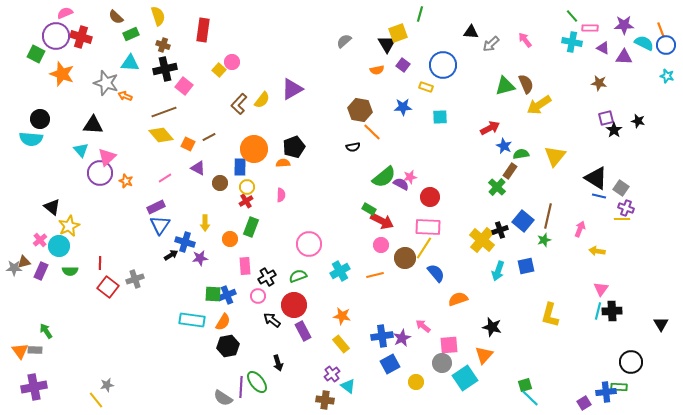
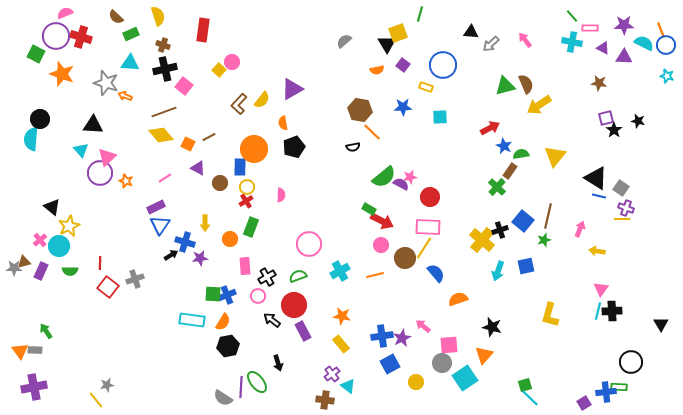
cyan semicircle at (31, 139): rotated 90 degrees clockwise
orange semicircle at (283, 163): moved 40 px up; rotated 96 degrees counterclockwise
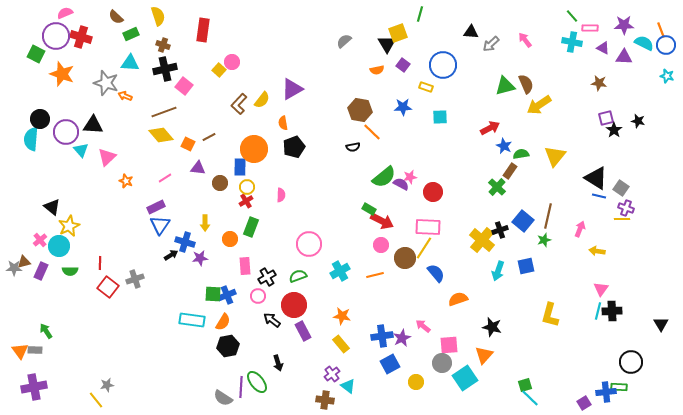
purple triangle at (198, 168): rotated 21 degrees counterclockwise
purple circle at (100, 173): moved 34 px left, 41 px up
red circle at (430, 197): moved 3 px right, 5 px up
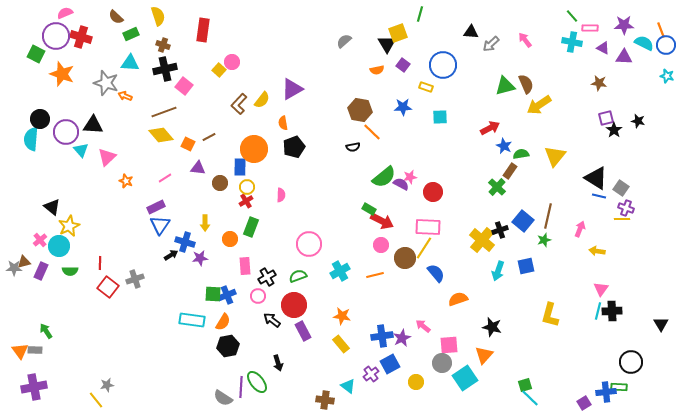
purple cross at (332, 374): moved 39 px right
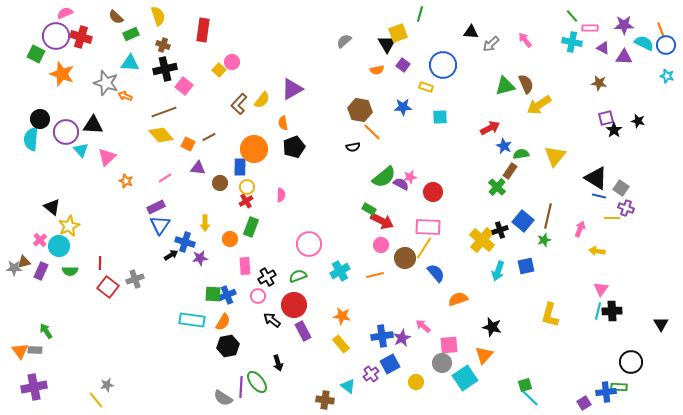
yellow line at (622, 219): moved 10 px left, 1 px up
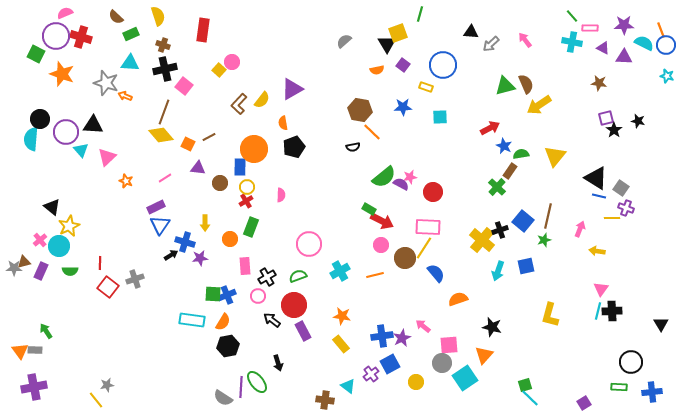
brown line at (164, 112): rotated 50 degrees counterclockwise
blue cross at (606, 392): moved 46 px right
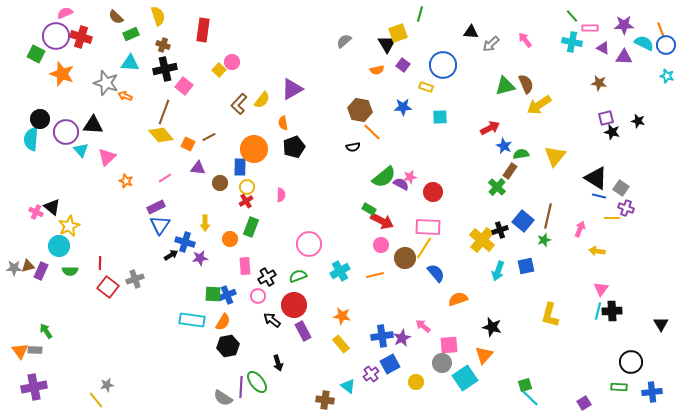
black star at (614, 130): moved 2 px left, 2 px down; rotated 21 degrees counterclockwise
pink cross at (40, 240): moved 4 px left, 28 px up; rotated 24 degrees counterclockwise
brown triangle at (24, 262): moved 4 px right, 4 px down
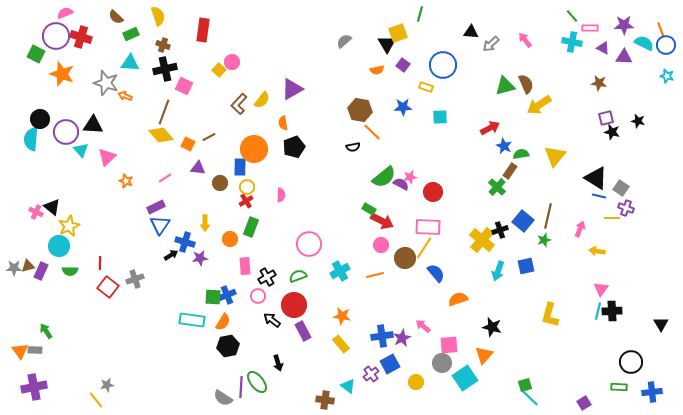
pink square at (184, 86): rotated 12 degrees counterclockwise
green square at (213, 294): moved 3 px down
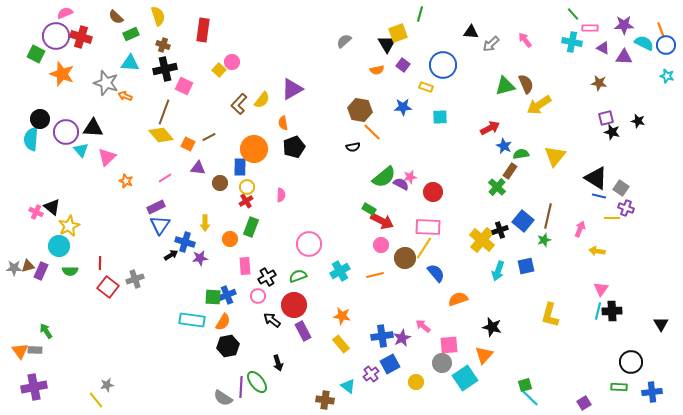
green line at (572, 16): moved 1 px right, 2 px up
black triangle at (93, 125): moved 3 px down
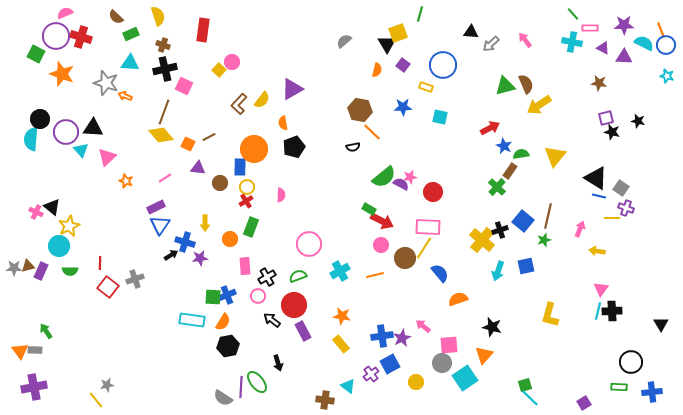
orange semicircle at (377, 70): rotated 64 degrees counterclockwise
cyan square at (440, 117): rotated 14 degrees clockwise
blue semicircle at (436, 273): moved 4 px right
